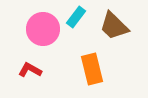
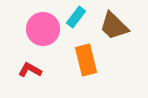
orange rectangle: moved 6 px left, 9 px up
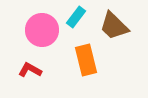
pink circle: moved 1 px left, 1 px down
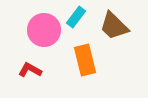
pink circle: moved 2 px right
orange rectangle: moved 1 px left
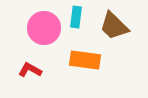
cyan rectangle: rotated 30 degrees counterclockwise
pink circle: moved 2 px up
orange rectangle: rotated 68 degrees counterclockwise
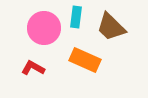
brown trapezoid: moved 3 px left, 1 px down
orange rectangle: rotated 16 degrees clockwise
red L-shape: moved 3 px right, 2 px up
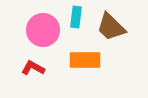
pink circle: moved 1 px left, 2 px down
orange rectangle: rotated 24 degrees counterclockwise
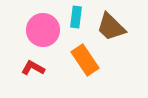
orange rectangle: rotated 56 degrees clockwise
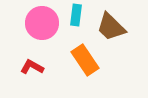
cyan rectangle: moved 2 px up
pink circle: moved 1 px left, 7 px up
red L-shape: moved 1 px left, 1 px up
